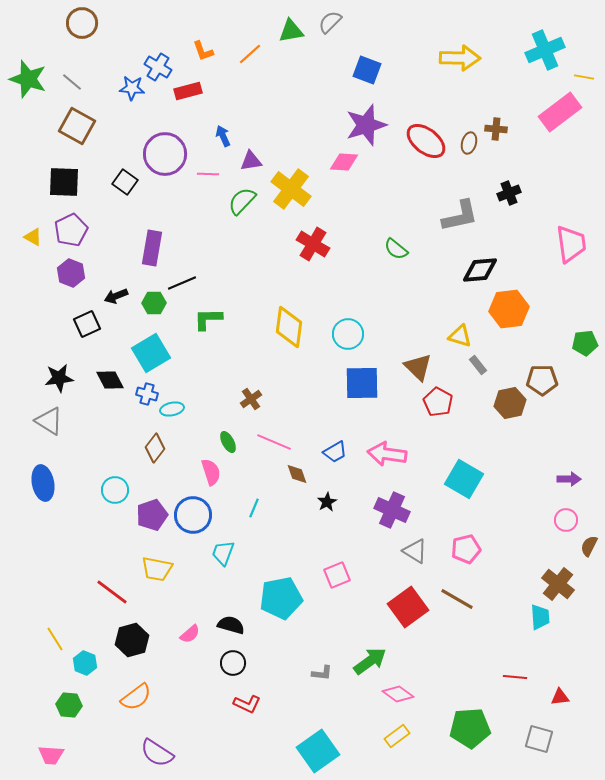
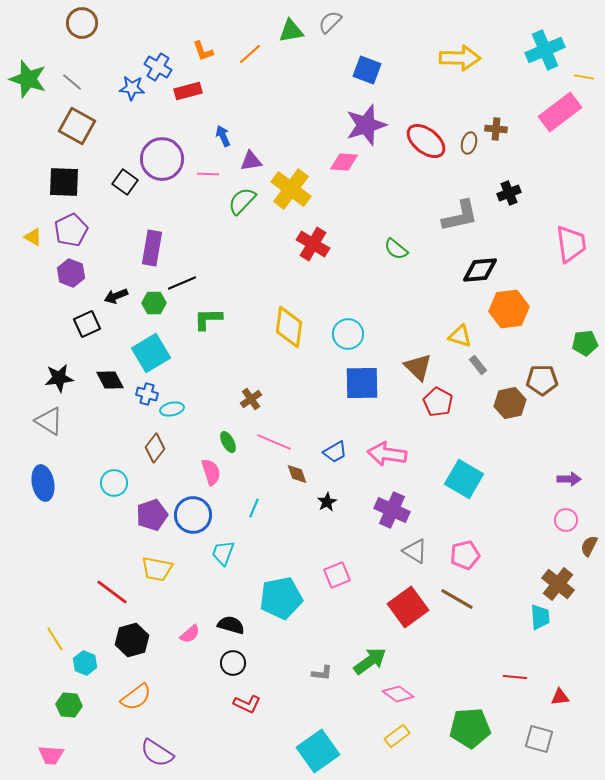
purple circle at (165, 154): moved 3 px left, 5 px down
cyan circle at (115, 490): moved 1 px left, 7 px up
pink pentagon at (466, 549): moved 1 px left, 6 px down
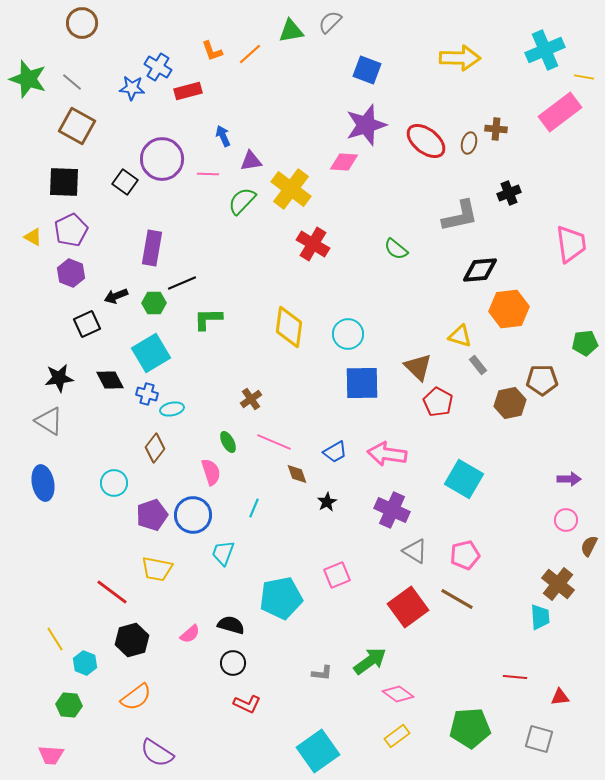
orange L-shape at (203, 51): moved 9 px right
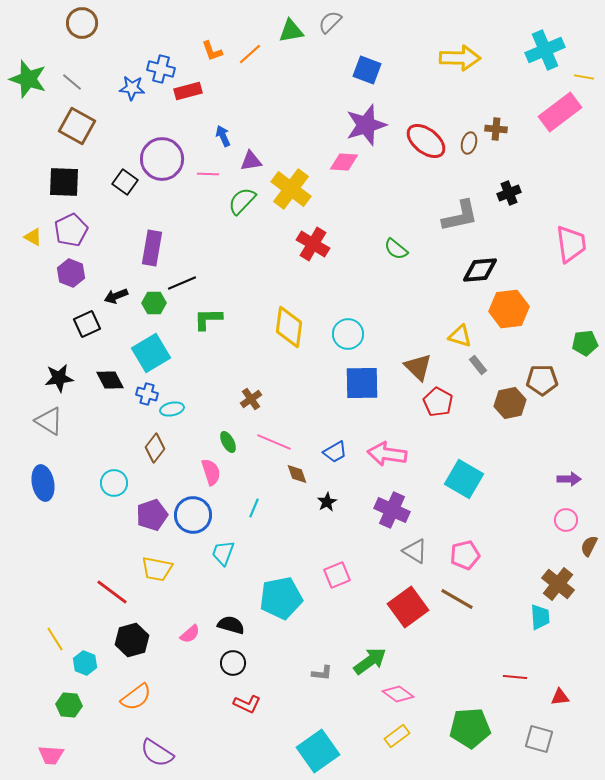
blue cross at (158, 67): moved 3 px right, 2 px down; rotated 16 degrees counterclockwise
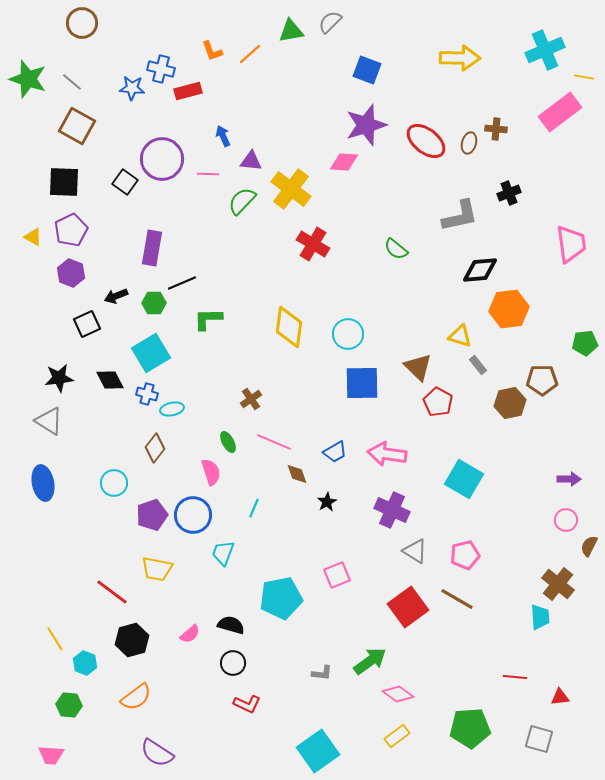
purple triangle at (251, 161): rotated 15 degrees clockwise
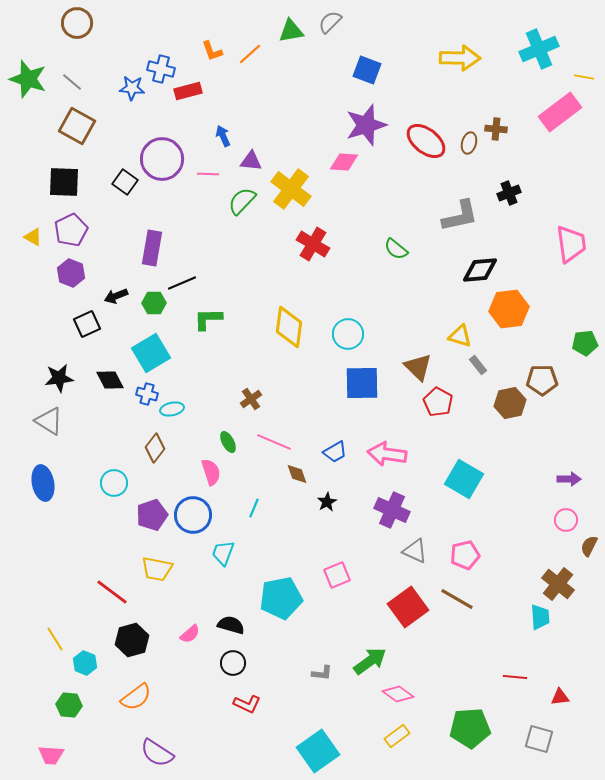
brown circle at (82, 23): moved 5 px left
cyan cross at (545, 50): moved 6 px left, 1 px up
gray triangle at (415, 551): rotated 8 degrees counterclockwise
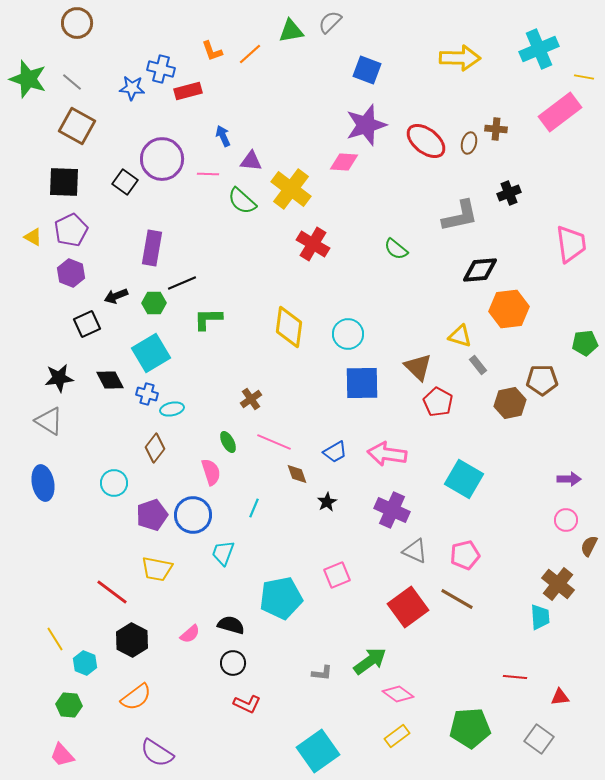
green semicircle at (242, 201): rotated 92 degrees counterclockwise
black hexagon at (132, 640): rotated 16 degrees counterclockwise
gray square at (539, 739): rotated 20 degrees clockwise
pink trapezoid at (51, 755): moved 11 px right; rotated 44 degrees clockwise
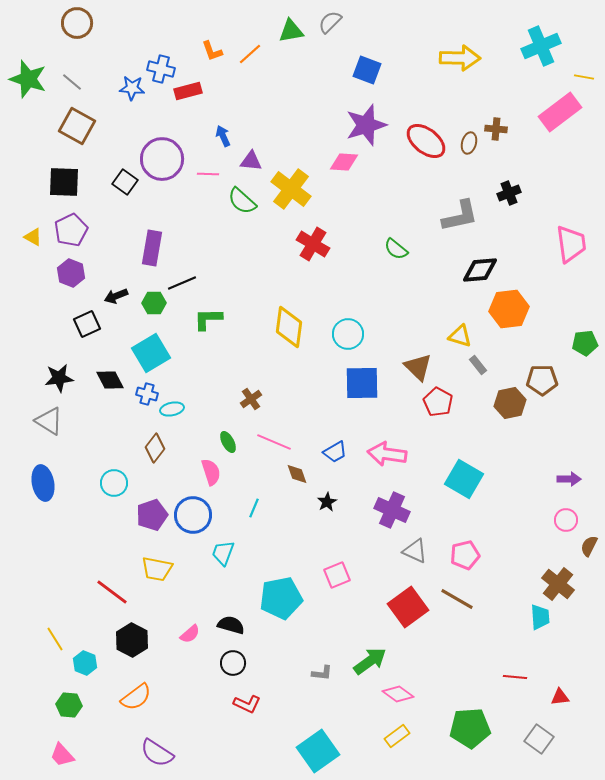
cyan cross at (539, 49): moved 2 px right, 3 px up
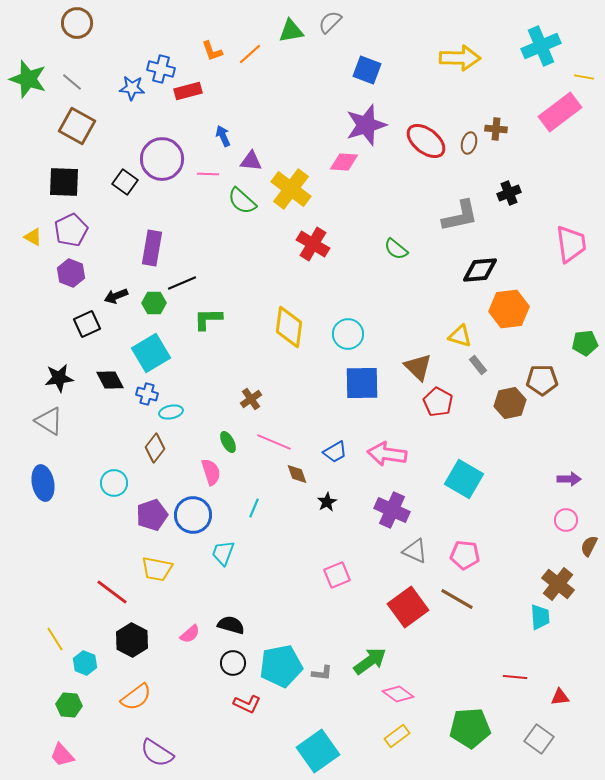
cyan ellipse at (172, 409): moved 1 px left, 3 px down
pink pentagon at (465, 555): rotated 20 degrees clockwise
cyan pentagon at (281, 598): moved 68 px down
